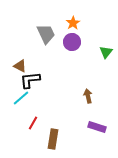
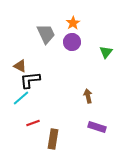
red line: rotated 40 degrees clockwise
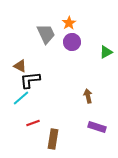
orange star: moved 4 px left
green triangle: rotated 24 degrees clockwise
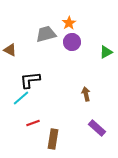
gray trapezoid: rotated 80 degrees counterclockwise
brown triangle: moved 10 px left, 16 px up
brown arrow: moved 2 px left, 2 px up
purple rectangle: moved 1 px down; rotated 24 degrees clockwise
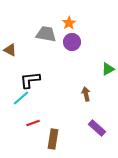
gray trapezoid: rotated 25 degrees clockwise
green triangle: moved 2 px right, 17 px down
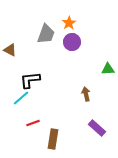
gray trapezoid: rotated 100 degrees clockwise
green triangle: rotated 24 degrees clockwise
